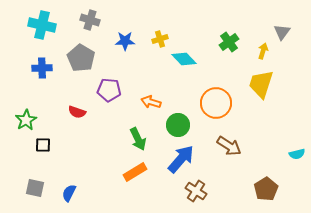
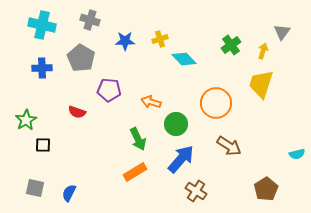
green cross: moved 2 px right, 3 px down
green circle: moved 2 px left, 1 px up
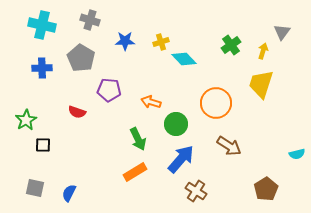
yellow cross: moved 1 px right, 3 px down
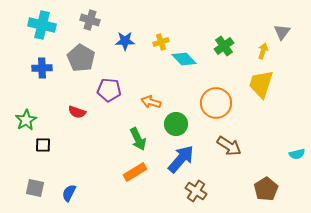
green cross: moved 7 px left, 1 px down
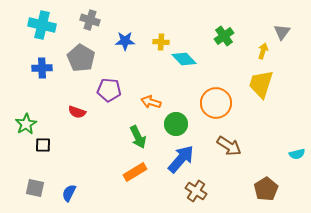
yellow cross: rotated 21 degrees clockwise
green cross: moved 10 px up
green star: moved 4 px down
green arrow: moved 2 px up
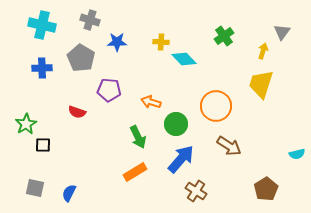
blue star: moved 8 px left, 1 px down
orange circle: moved 3 px down
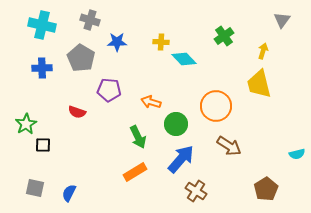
gray triangle: moved 12 px up
yellow trapezoid: moved 2 px left; rotated 32 degrees counterclockwise
